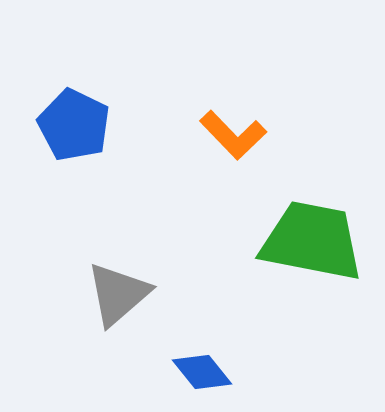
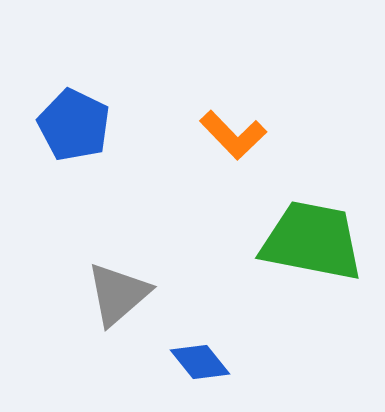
blue diamond: moved 2 px left, 10 px up
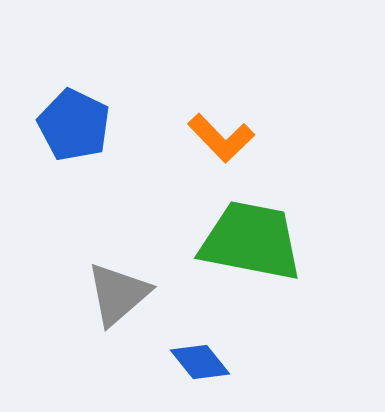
orange L-shape: moved 12 px left, 3 px down
green trapezoid: moved 61 px left
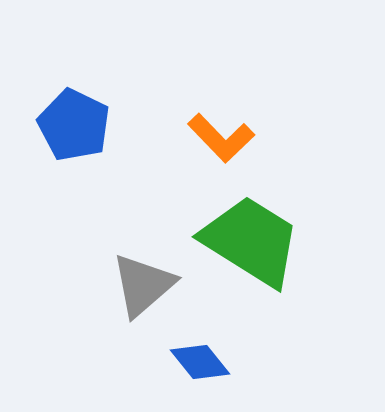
green trapezoid: rotated 21 degrees clockwise
gray triangle: moved 25 px right, 9 px up
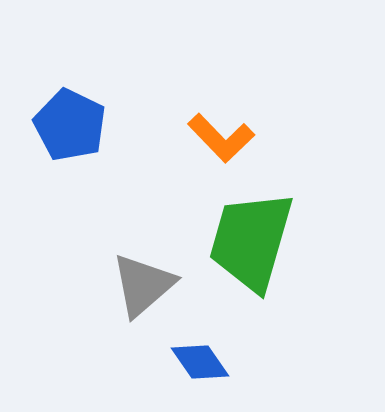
blue pentagon: moved 4 px left
green trapezoid: rotated 106 degrees counterclockwise
blue diamond: rotated 4 degrees clockwise
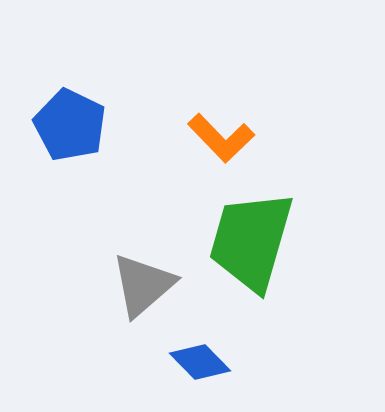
blue diamond: rotated 10 degrees counterclockwise
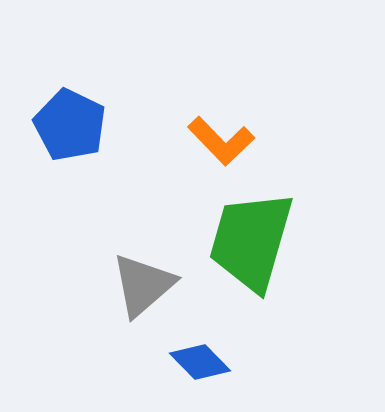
orange L-shape: moved 3 px down
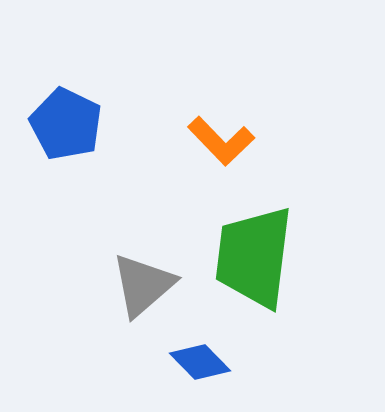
blue pentagon: moved 4 px left, 1 px up
green trapezoid: moved 3 px right, 16 px down; rotated 9 degrees counterclockwise
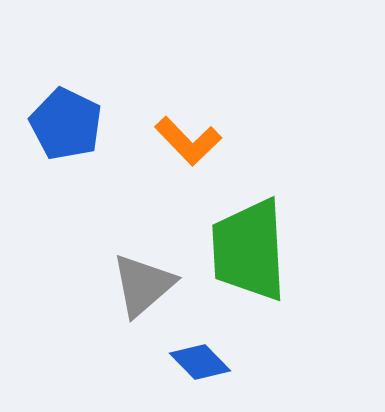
orange L-shape: moved 33 px left
green trapezoid: moved 5 px left, 7 px up; rotated 10 degrees counterclockwise
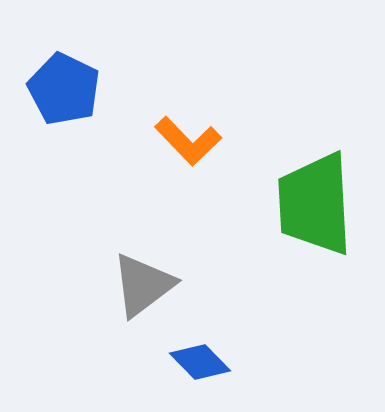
blue pentagon: moved 2 px left, 35 px up
green trapezoid: moved 66 px right, 46 px up
gray triangle: rotated 4 degrees clockwise
